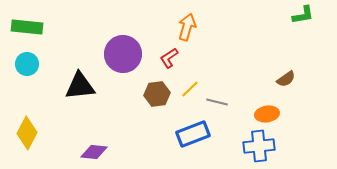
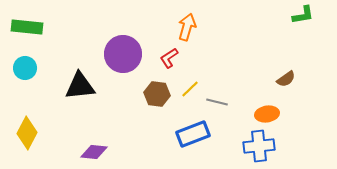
cyan circle: moved 2 px left, 4 px down
brown hexagon: rotated 15 degrees clockwise
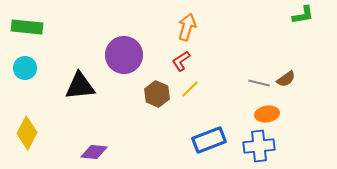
purple circle: moved 1 px right, 1 px down
red L-shape: moved 12 px right, 3 px down
brown hexagon: rotated 15 degrees clockwise
gray line: moved 42 px right, 19 px up
blue rectangle: moved 16 px right, 6 px down
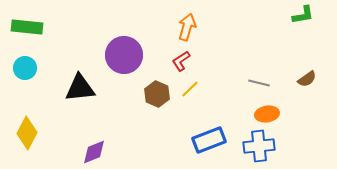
brown semicircle: moved 21 px right
black triangle: moved 2 px down
purple diamond: rotated 28 degrees counterclockwise
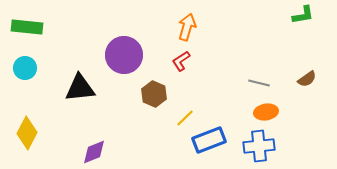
yellow line: moved 5 px left, 29 px down
brown hexagon: moved 3 px left
orange ellipse: moved 1 px left, 2 px up
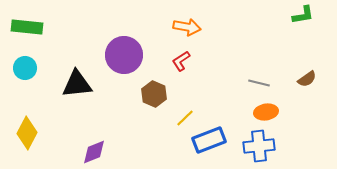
orange arrow: rotated 84 degrees clockwise
black triangle: moved 3 px left, 4 px up
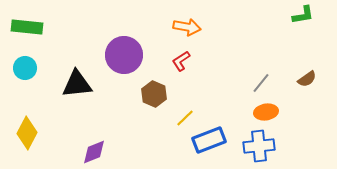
gray line: moved 2 px right; rotated 65 degrees counterclockwise
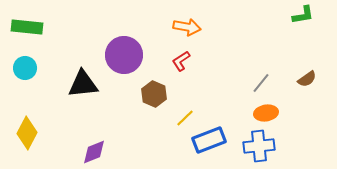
black triangle: moved 6 px right
orange ellipse: moved 1 px down
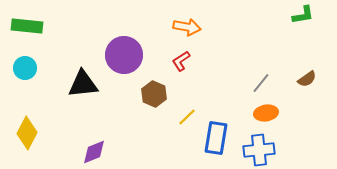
green rectangle: moved 1 px up
yellow line: moved 2 px right, 1 px up
blue rectangle: moved 7 px right, 2 px up; rotated 60 degrees counterclockwise
blue cross: moved 4 px down
